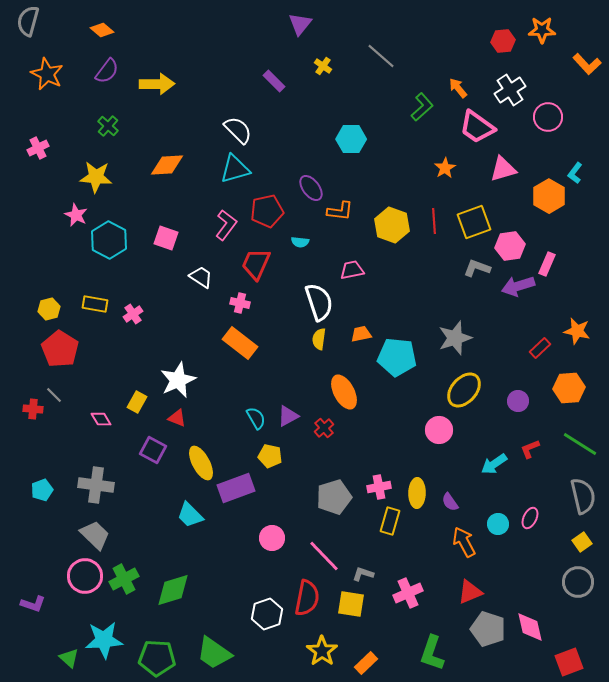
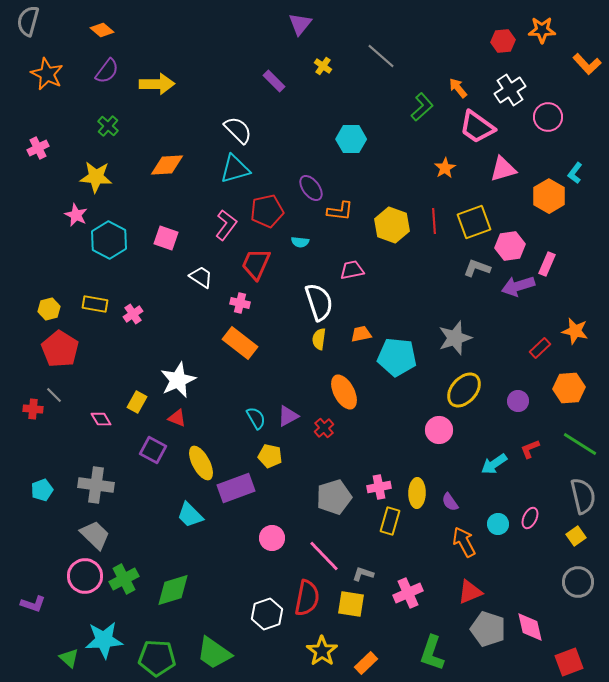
orange star at (577, 331): moved 2 px left
yellow square at (582, 542): moved 6 px left, 6 px up
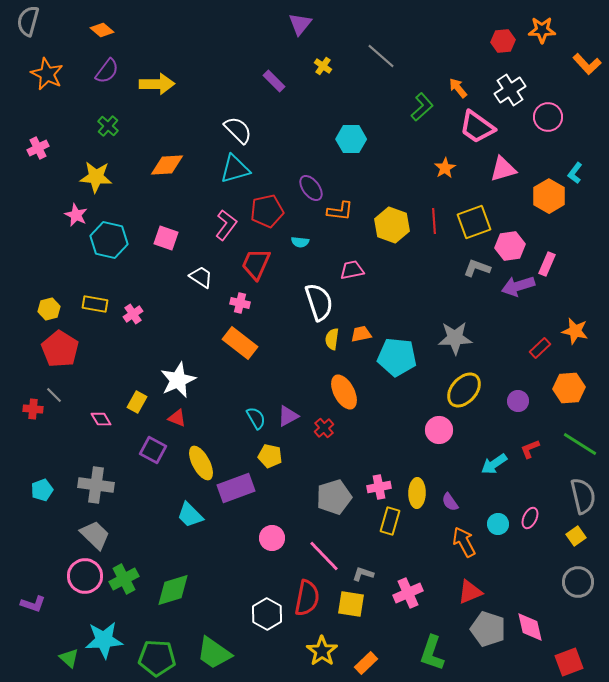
cyan hexagon at (109, 240): rotated 15 degrees counterclockwise
gray star at (455, 338): rotated 16 degrees clockwise
yellow semicircle at (319, 339): moved 13 px right
white hexagon at (267, 614): rotated 12 degrees counterclockwise
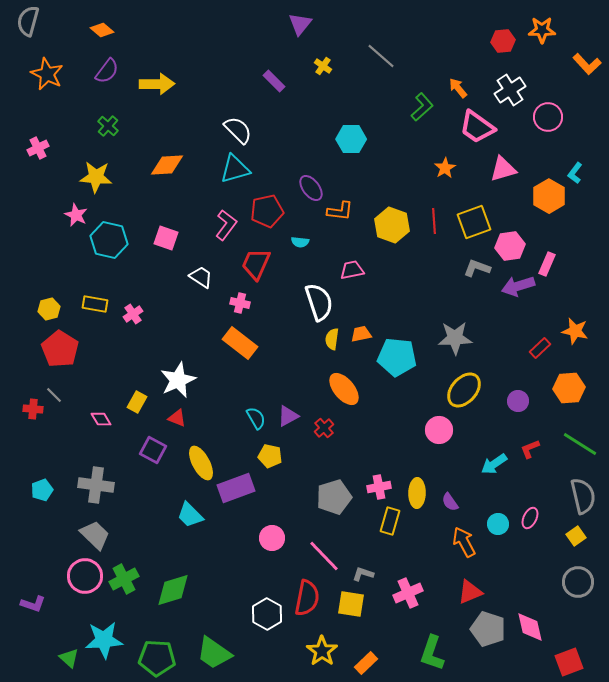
orange ellipse at (344, 392): moved 3 px up; rotated 12 degrees counterclockwise
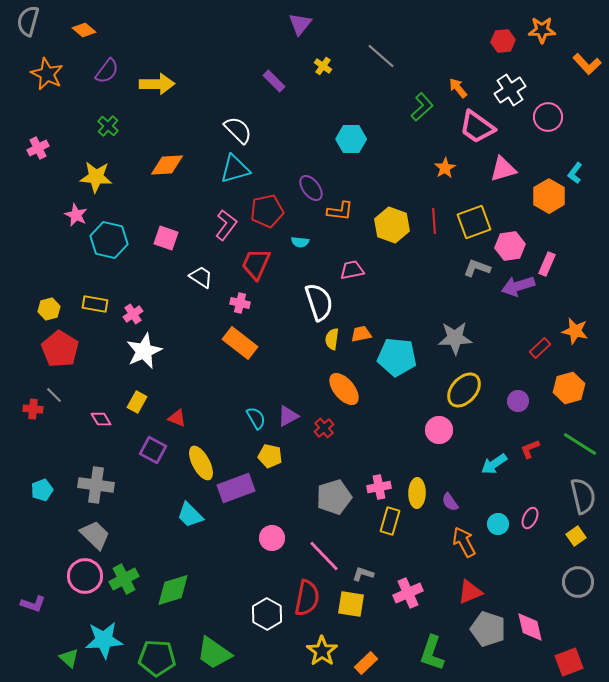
orange diamond at (102, 30): moved 18 px left
white star at (178, 380): moved 34 px left, 29 px up
orange hexagon at (569, 388): rotated 12 degrees counterclockwise
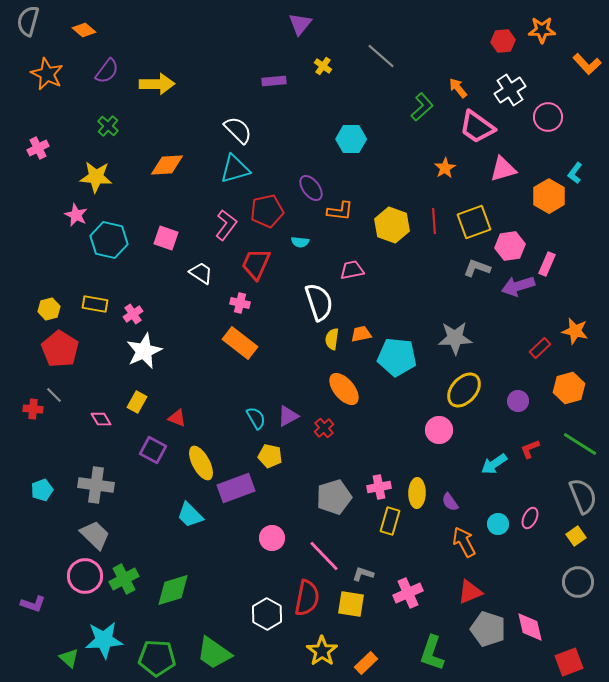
purple rectangle at (274, 81): rotated 50 degrees counterclockwise
white trapezoid at (201, 277): moved 4 px up
gray semicircle at (583, 496): rotated 9 degrees counterclockwise
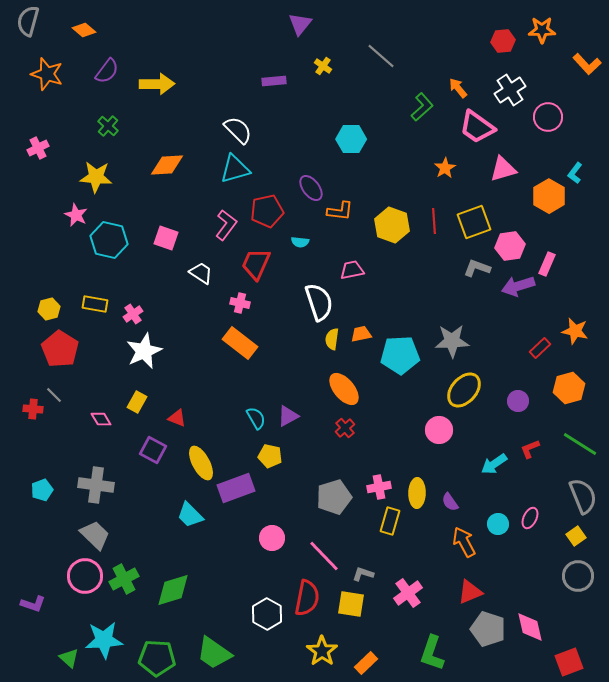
orange star at (47, 74): rotated 8 degrees counterclockwise
gray star at (455, 338): moved 3 px left, 3 px down
cyan pentagon at (397, 357): moved 3 px right, 2 px up; rotated 9 degrees counterclockwise
red cross at (324, 428): moved 21 px right
gray circle at (578, 582): moved 6 px up
pink cross at (408, 593): rotated 12 degrees counterclockwise
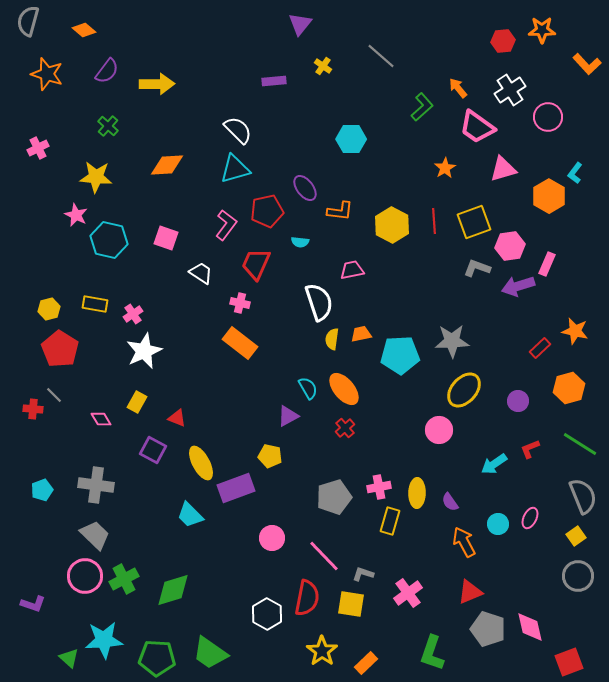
purple ellipse at (311, 188): moved 6 px left
yellow hexagon at (392, 225): rotated 8 degrees clockwise
cyan semicircle at (256, 418): moved 52 px right, 30 px up
green trapezoid at (214, 653): moved 4 px left
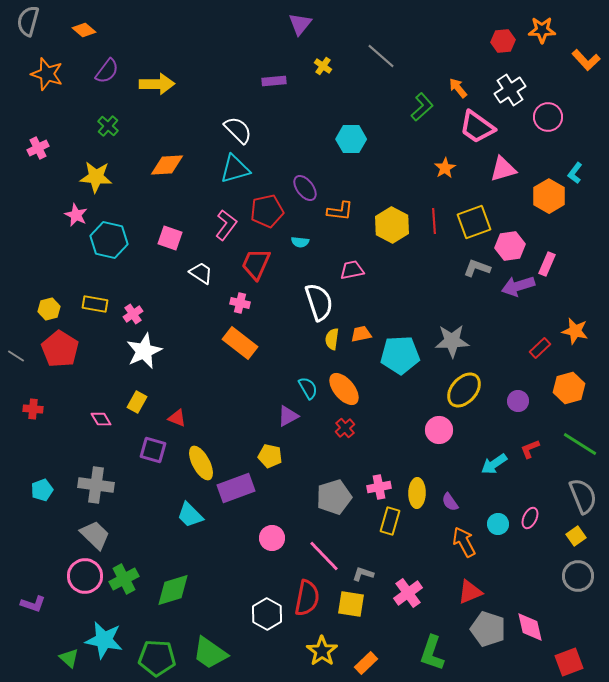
orange L-shape at (587, 64): moved 1 px left, 4 px up
pink square at (166, 238): moved 4 px right
gray line at (54, 395): moved 38 px left, 39 px up; rotated 12 degrees counterclockwise
purple square at (153, 450): rotated 12 degrees counterclockwise
cyan star at (104, 640): rotated 15 degrees clockwise
